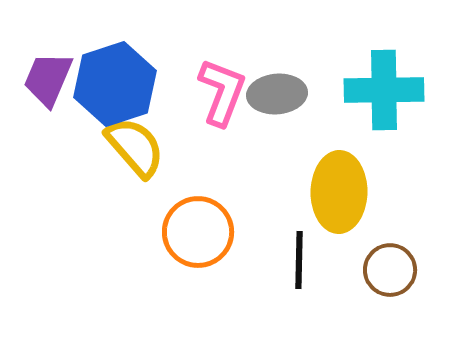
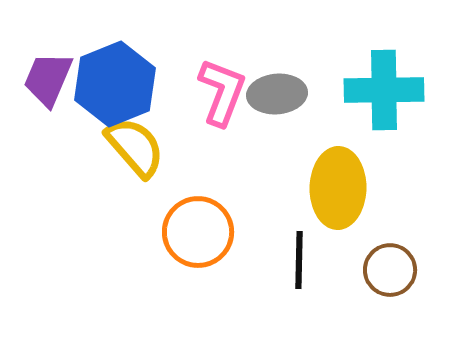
blue hexagon: rotated 4 degrees counterclockwise
yellow ellipse: moved 1 px left, 4 px up
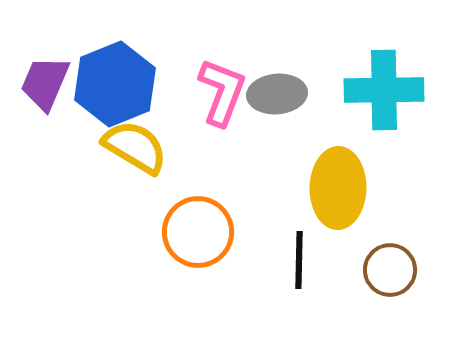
purple trapezoid: moved 3 px left, 4 px down
yellow semicircle: rotated 18 degrees counterclockwise
